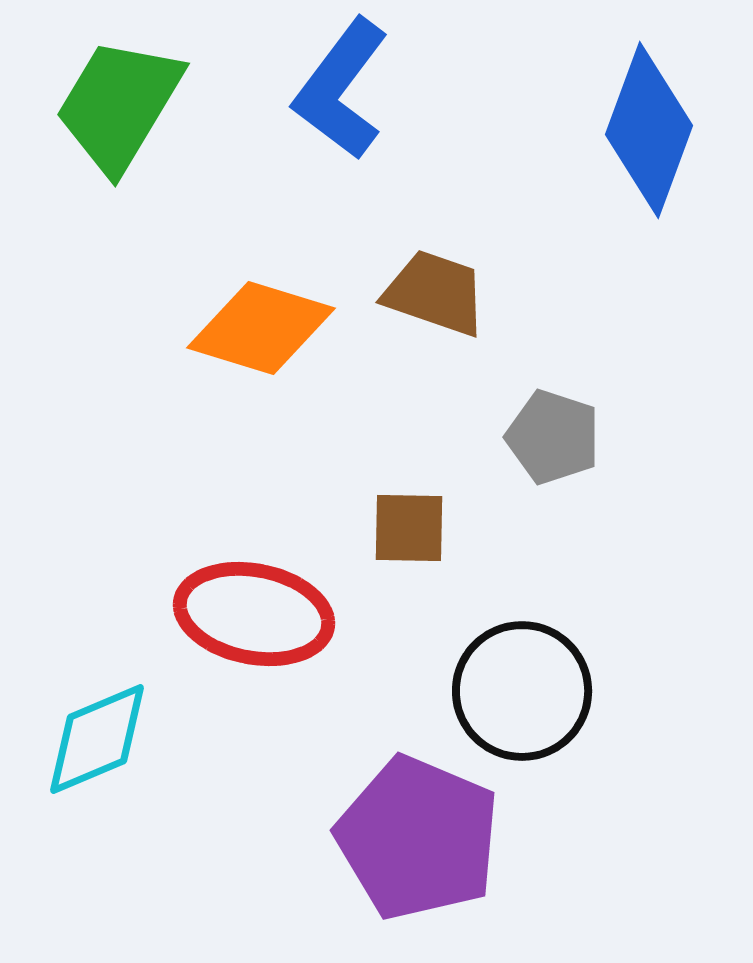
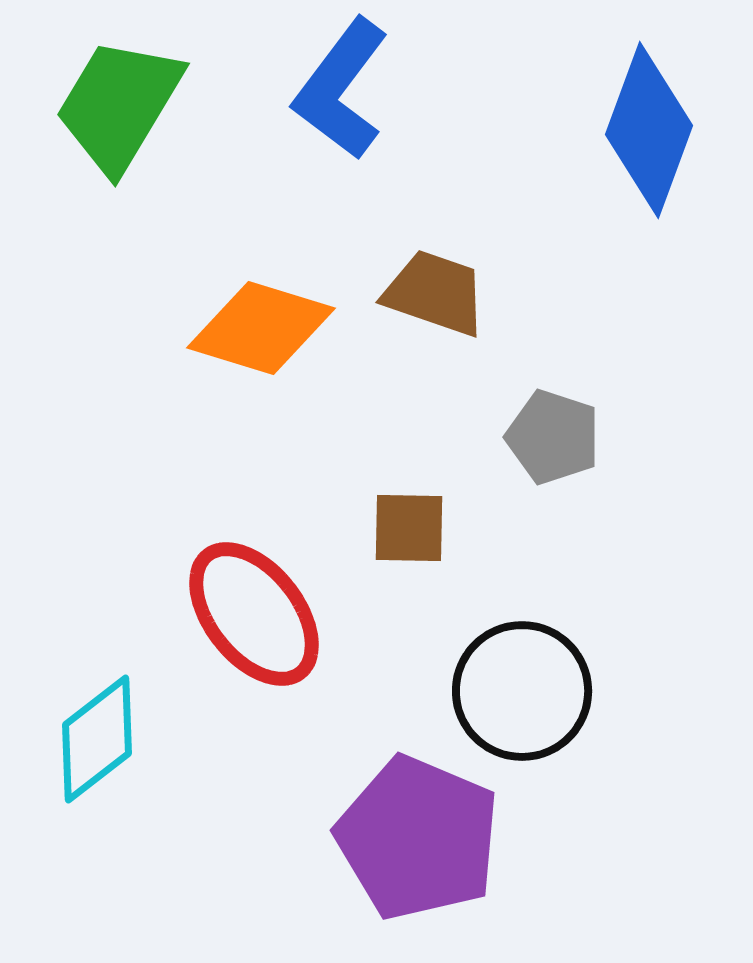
red ellipse: rotated 41 degrees clockwise
cyan diamond: rotated 15 degrees counterclockwise
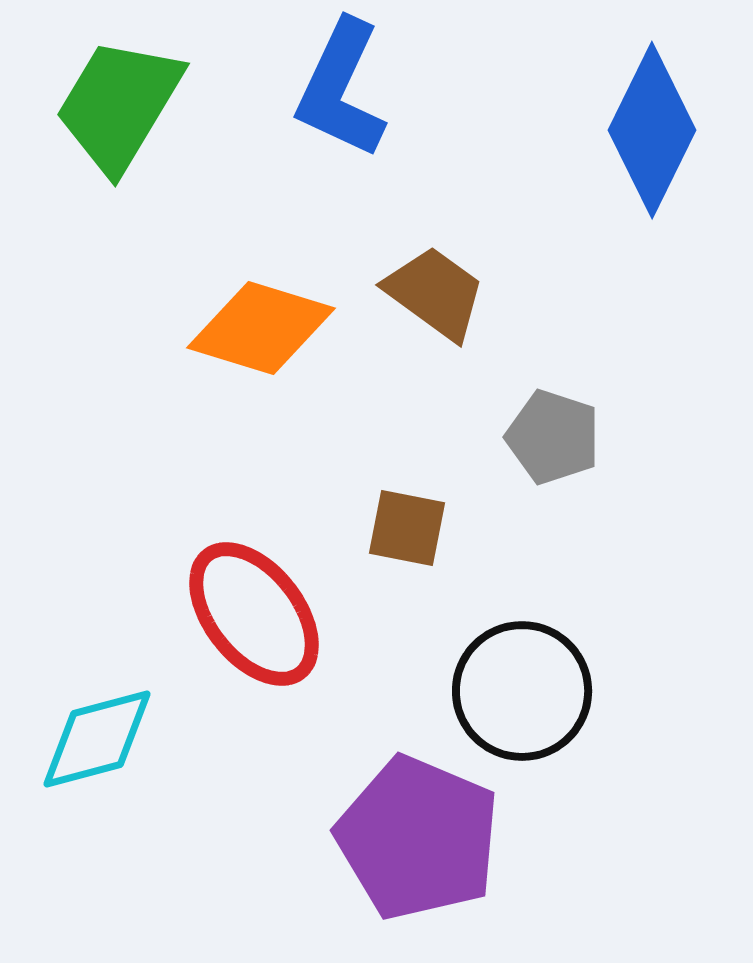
blue L-shape: rotated 12 degrees counterclockwise
blue diamond: moved 3 px right; rotated 6 degrees clockwise
brown trapezoid: rotated 17 degrees clockwise
brown square: moved 2 px left; rotated 10 degrees clockwise
cyan diamond: rotated 23 degrees clockwise
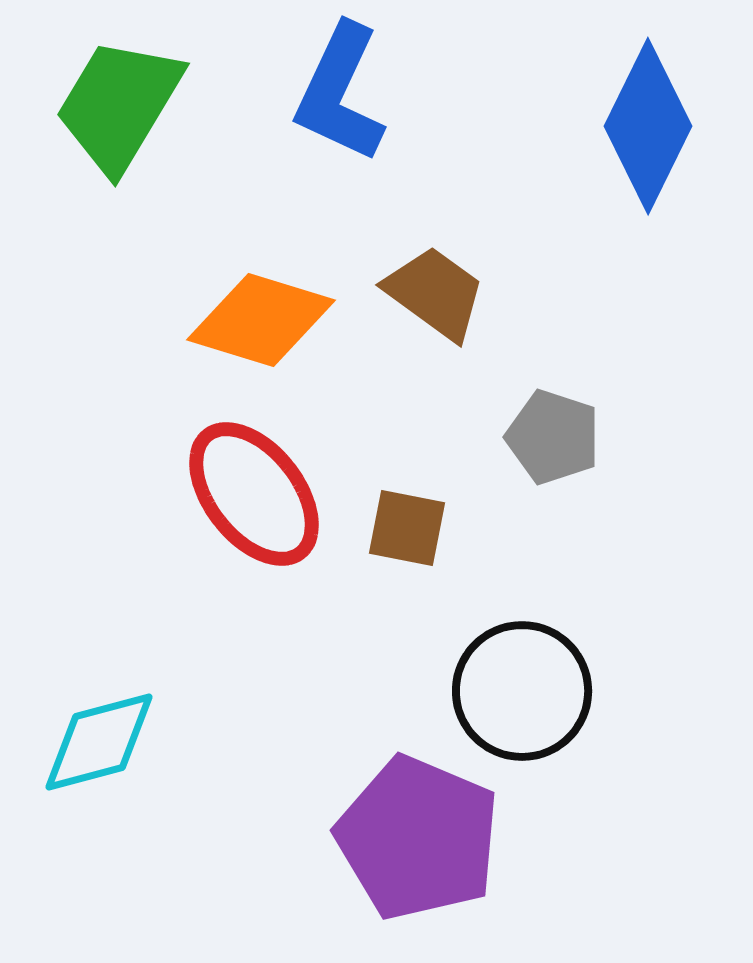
blue L-shape: moved 1 px left, 4 px down
blue diamond: moved 4 px left, 4 px up
orange diamond: moved 8 px up
red ellipse: moved 120 px up
cyan diamond: moved 2 px right, 3 px down
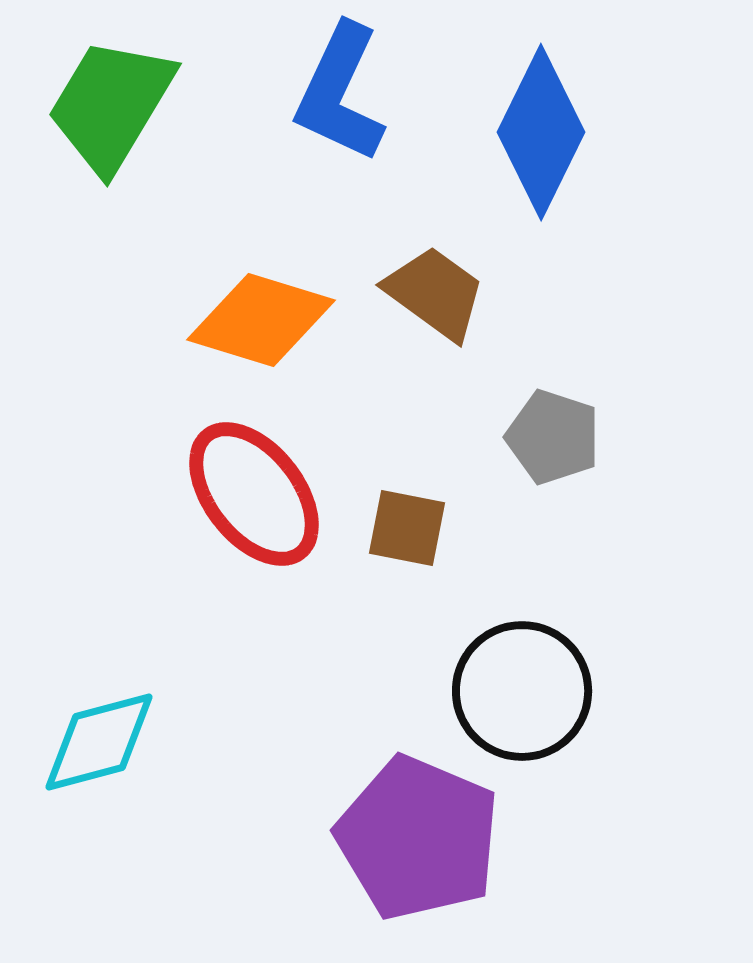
green trapezoid: moved 8 px left
blue diamond: moved 107 px left, 6 px down
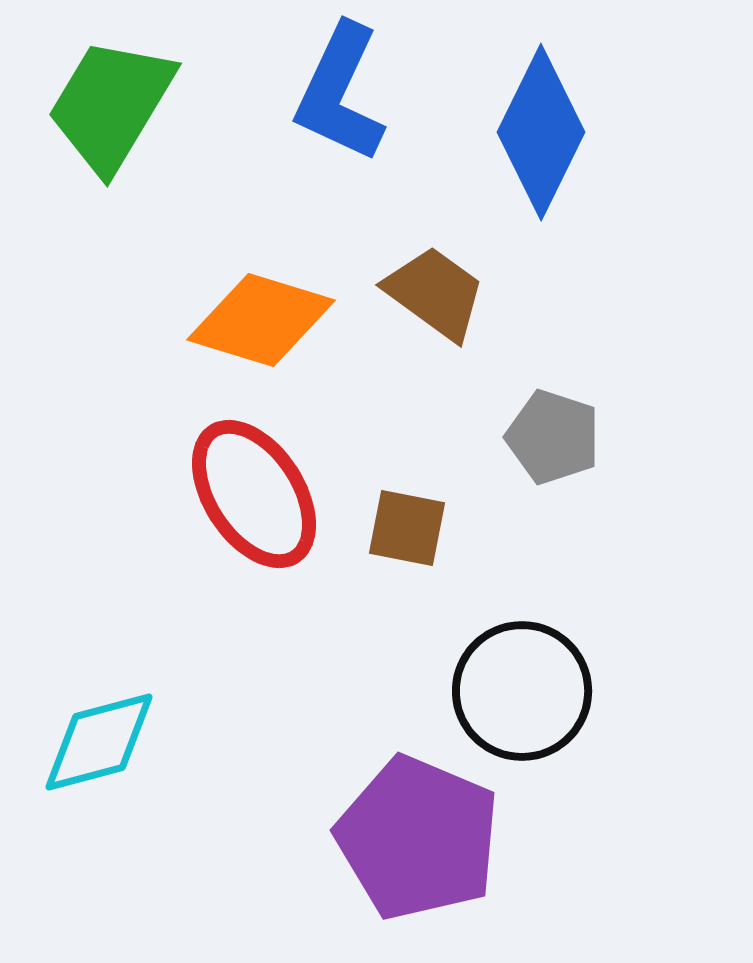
red ellipse: rotated 5 degrees clockwise
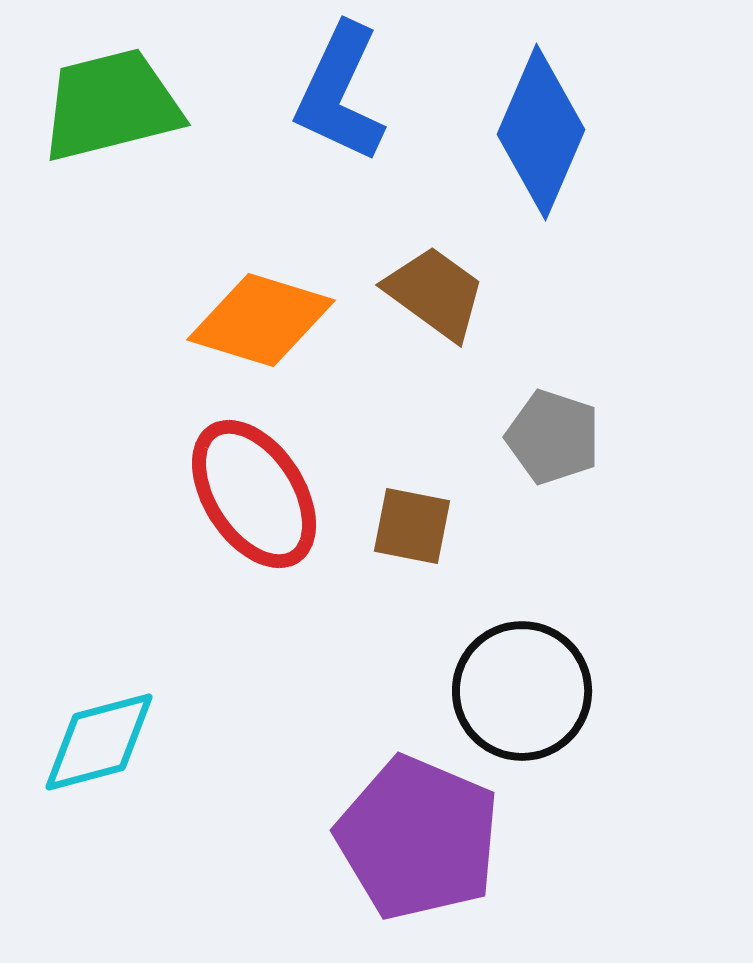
green trapezoid: rotated 45 degrees clockwise
blue diamond: rotated 3 degrees counterclockwise
brown square: moved 5 px right, 2 px up
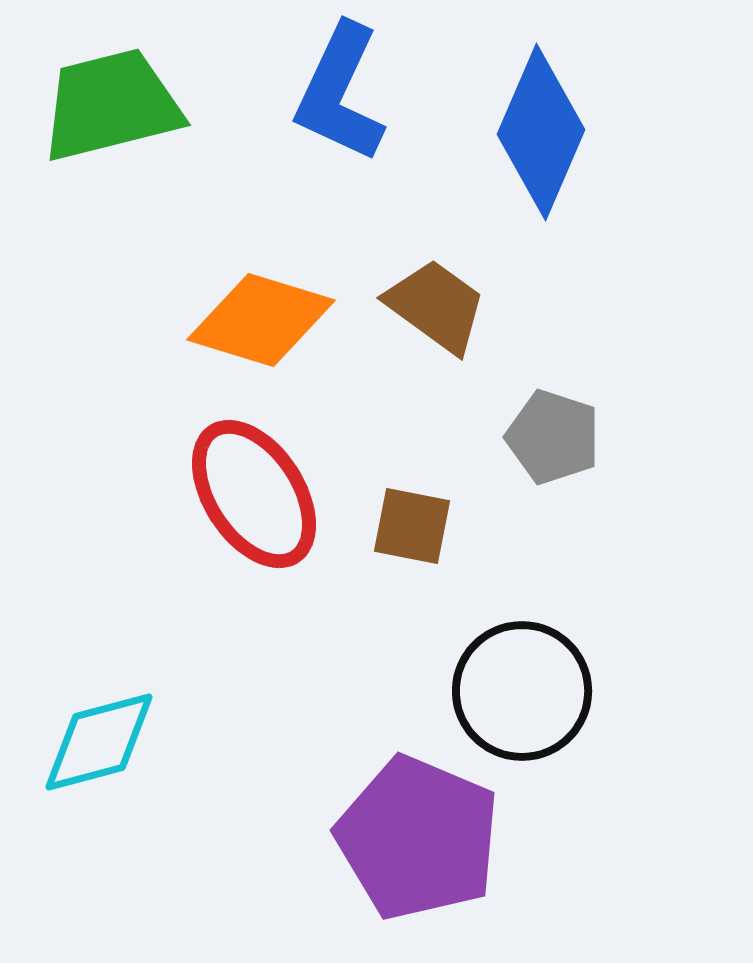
brown trapezoid: moved 1 px right, 13 px down
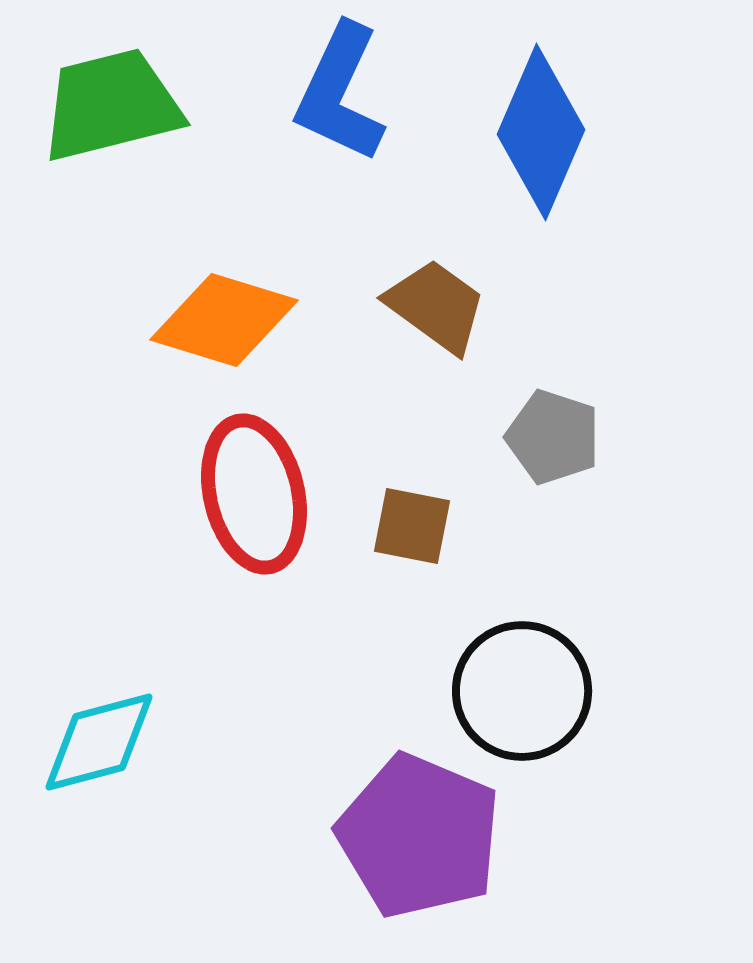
orange diamond: moved 37 px left
red ellipse: rotated 20 degrees clockwise
purple pentagon: moved 1 px right, 2 px up
